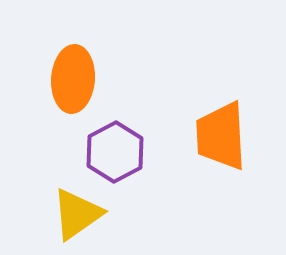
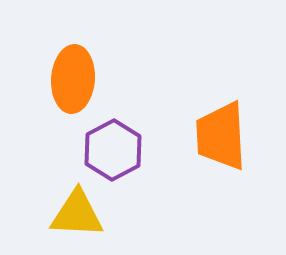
purple hexagon: moved 2 px left, 2 px up
yellow triangle: rotated 38 degrees clockwise
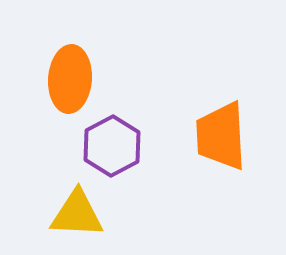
orange ellipse: moved 3 px left
purple hexagon: moved 1 px left, 4 px up
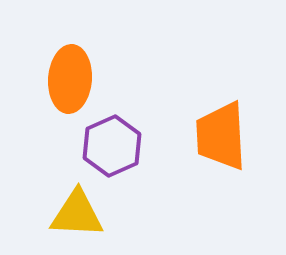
purple hexagon: rotated 4 degrees clockwise
